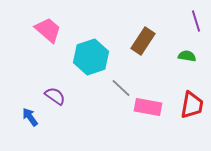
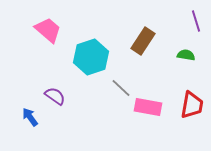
green semicircle: moved 1 px left, 1 px up
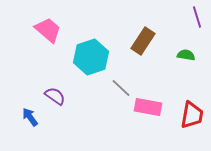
purple line: moved 1 px right, 4 px up
red trapezoid: moved 10 px down
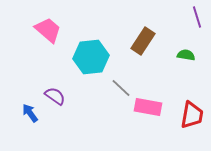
cyan hexagon: rotated 12 degrees clockwise
blue arrow: moved 4 px up
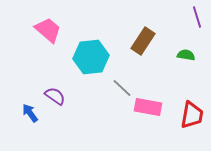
gray line: moved 1 px right
